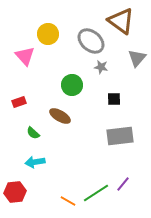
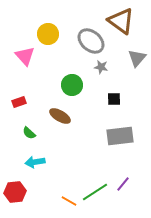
green semicircle: moved 4 px left
green line: moved 1 px left, 1 px up
orange line: moved 1 px right
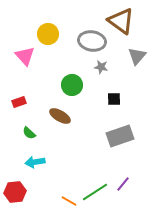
gray ellipse: moved 1 px right; rotated 32 degrees counterclockwise
gray triangle: moved 2 px up
gray rectangle: rotated 12 degrees counterclockwise
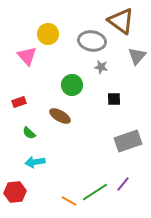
pink triangle: moved 2 px right
gray rectangle: moved 8 px right, 5 px down
